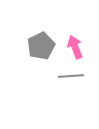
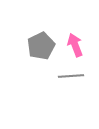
pink arrow: moved 2 px up
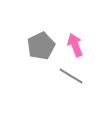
gray line: rotated 35 degrees clockwise
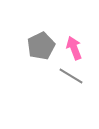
pink arrow: moved 1 px left, 3 px down
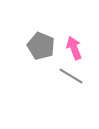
gray pentagon: rotated 24 degrees counterclockwise
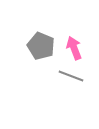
gray line: rotated 10 degrees counterclockwise
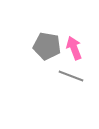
gray pentagon: moved 6 px right; rotated 12 degrees counterclockwise
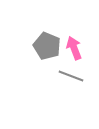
gray pentagon: rotated 12 degrees clockwise
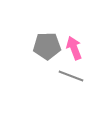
gray pentagon: rotated 24 degrees counterclockwise
